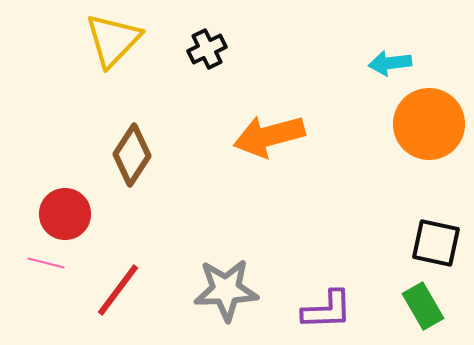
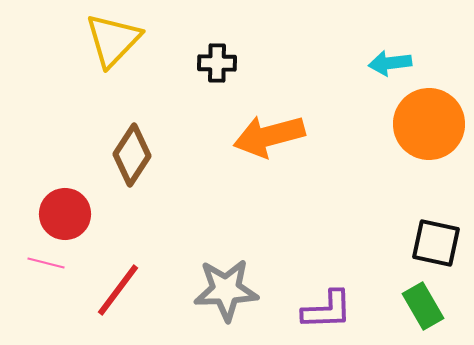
black cross: moved 10 px right, 14 px down; rotated 27 degrees clockwise
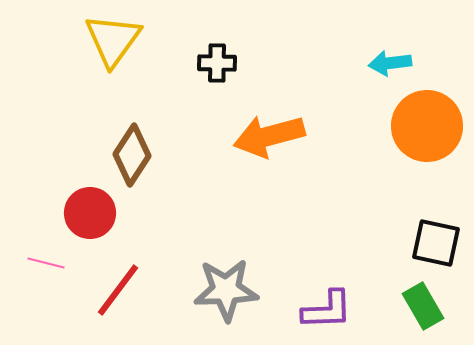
yellow triangle: rotated 8 degrees counterclockwise
orange circle: moved 2 px left, 2 px down
red circle: moved 25 px right, 1 px up
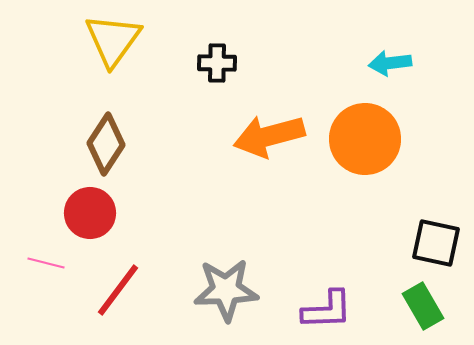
orange circle: moved 62 px left, 13 px down
brown diamond: moved 26 px left, 11 px up
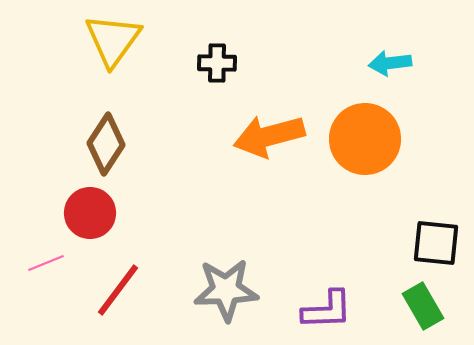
black square: rotated 6 degrees counterclockwise
pink line: rotated 36 degrees counterclockwise
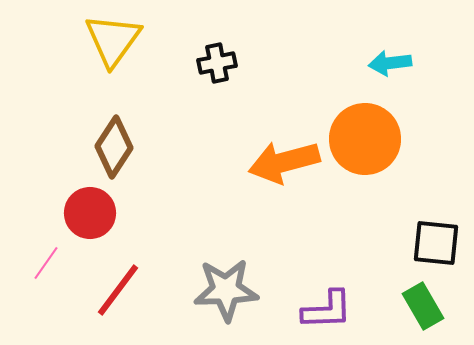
black cross: rotated 12 degrees counterclockwise
orange arrow: moved 15 px right, 26 px down
brown diamond: moved 8 px right, 3 px down
pink line: rotated 33 degrees counterclockwise
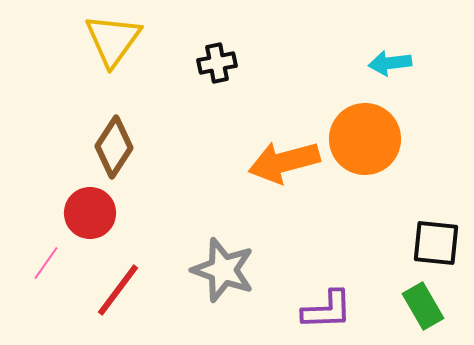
gray star: moved 3 px left, 20 px up; rotated 22 degrees clockwise
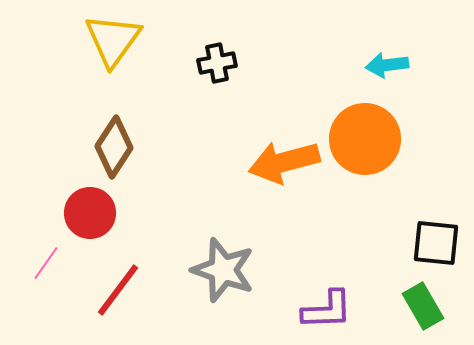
cyan arrow: moved 3 px left, 2 px down
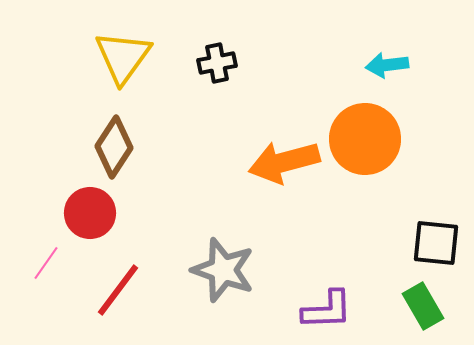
yellow triangle: moved 10 px right, 17 px down
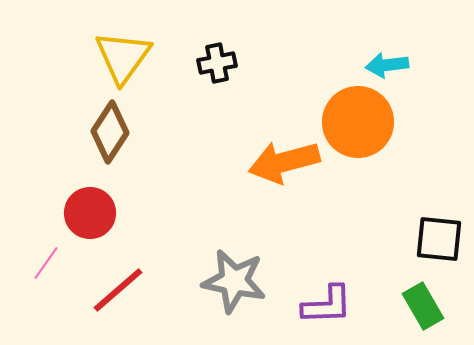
orange circle: moved 7 px left, 17 px up
brown diamond: moved 4 px left, 15 px up
black square: moved 3 px right, 4 px up
gray star: moved 11 px right, 11 px down; rotated 8 degrees counterclockwise
red line: rotated 12 degrees clockwise
purple L-shape: moved 5 px up
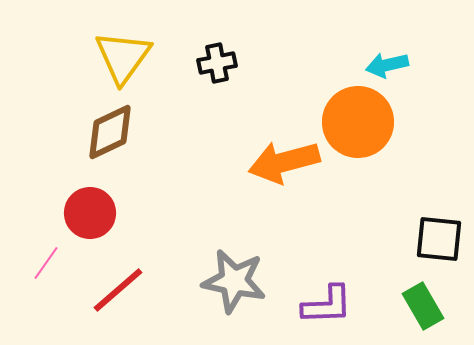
cyan arrow: rotated 6 degrees counterclockwise
brown diamond: rotated 32 degrees clockwise
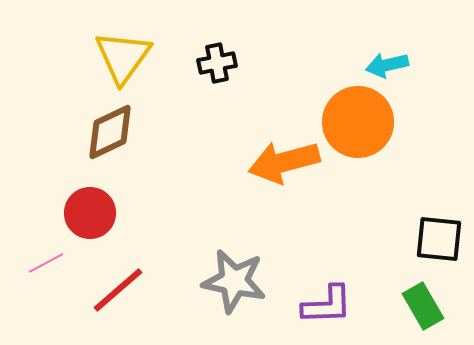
pink line: rotated 27 degrees clockwise
